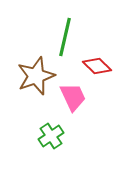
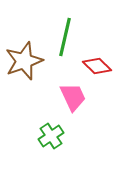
brown star: moved 12 px left, 15 px up
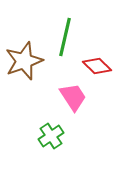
pink trapezoid: rotated 8 degrees counterclockwise
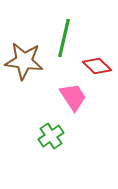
green line: moved 1 px left, 1 px down
brown star: rotated 27 degrees clockwise
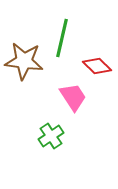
green line: moved 2 px left
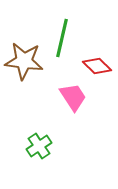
green cross: moved 12 px left, 10 px down
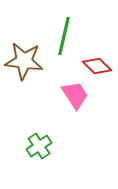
green line: moved 2 px right, 2 px up
pink trapezoid: moved 2 px right, 2 px up
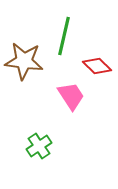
pink trapezoid: moved 4 px left, 1 px down
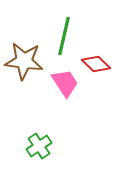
red diamond: moved 1 px left, 2 px up
pink trapezoid: moved 6 px left, 13 px up
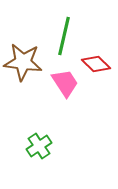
brown star: moved 1 px left, 1 px down
